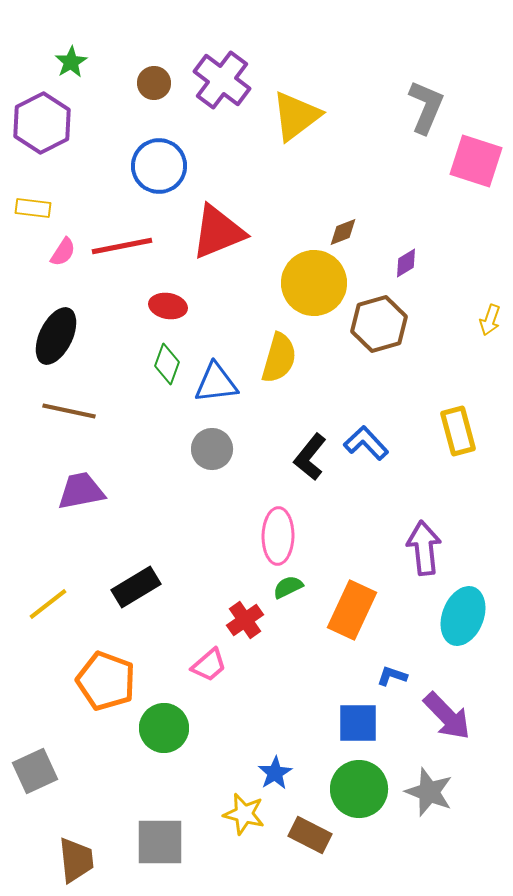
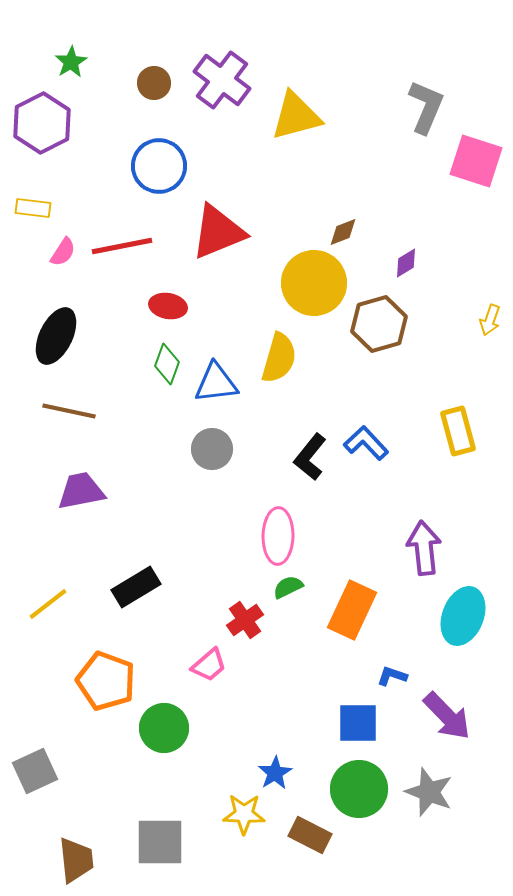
yellow triangle at (296, 116): rotated 22 degrees clockwise
yellow star at (244, 814): rotated 12 degrees counterclockwise
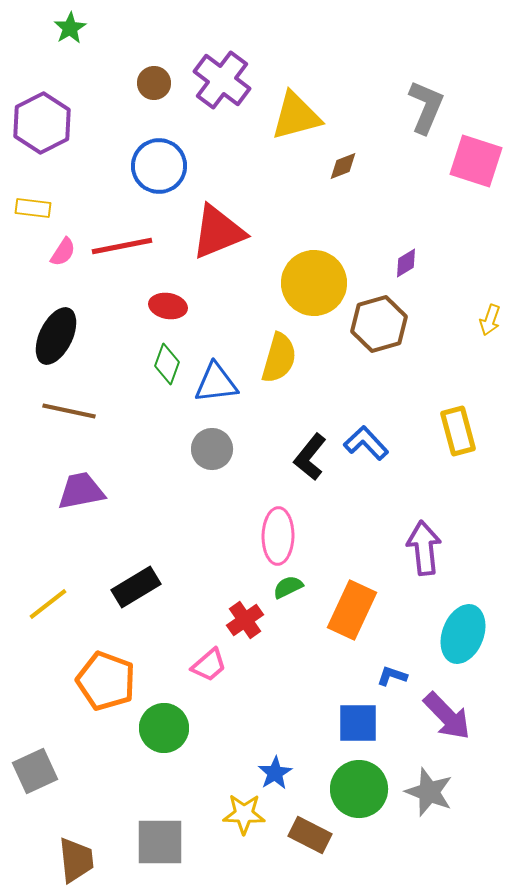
green star at (71, 62): moved 1 px left, 34 px up
brown diamond at (343, 232): moved 66 px up
cyan ellipse at (463, 616): moved 18 px down
